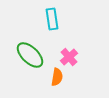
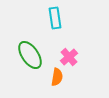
cyan rectangle: moved 3 px right, 1 px up
green ellipse: rotated 12 degrees clockwise
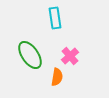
pink cross: moved 1 px right, 1 px up
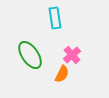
pink cross: moved 2 px right, 1 px up
orange semicircle: moved 5 px right, 3 px up; rotated 18 degrees clockwise
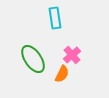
green ellipse: moved 3 px right, 4 px down
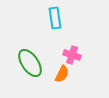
pink cross: rotated 30 degrees counterclockwise
green ellipse: moved 3 px left, 4 px down
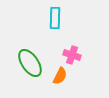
cyan rectangle: rotated 10 degrees clockwise
orange semicircle: moved 2 px left, 2 px down
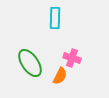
pink cross: moved 3 px down
